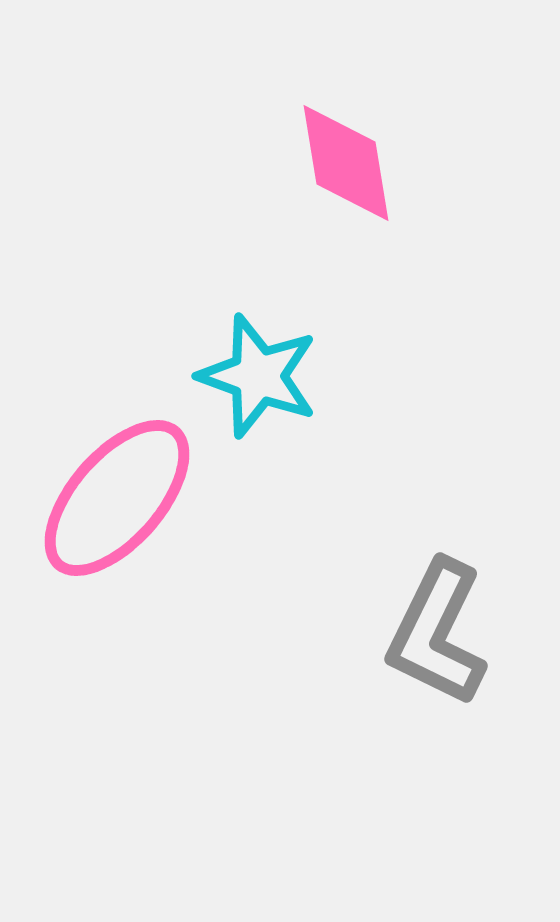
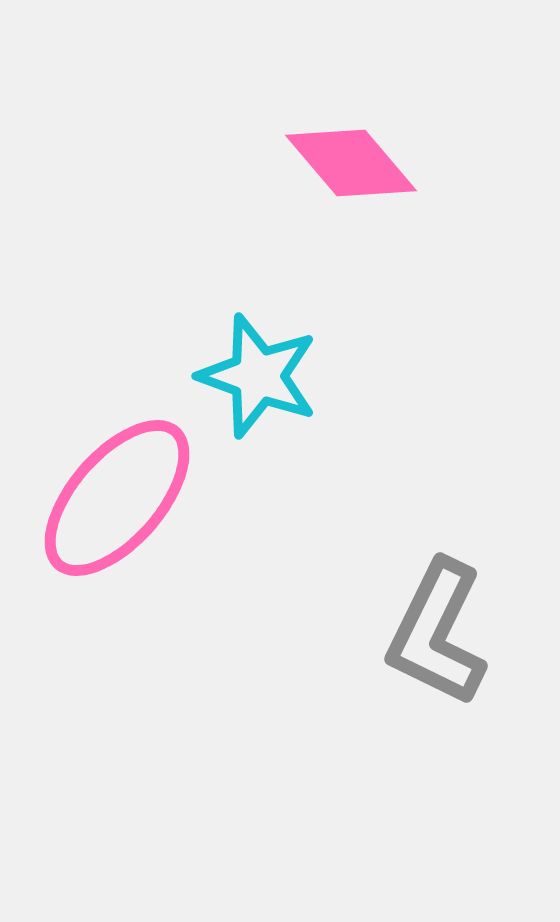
pink diamond: moved 5 px right; rotated 31 degrees counterclockwise
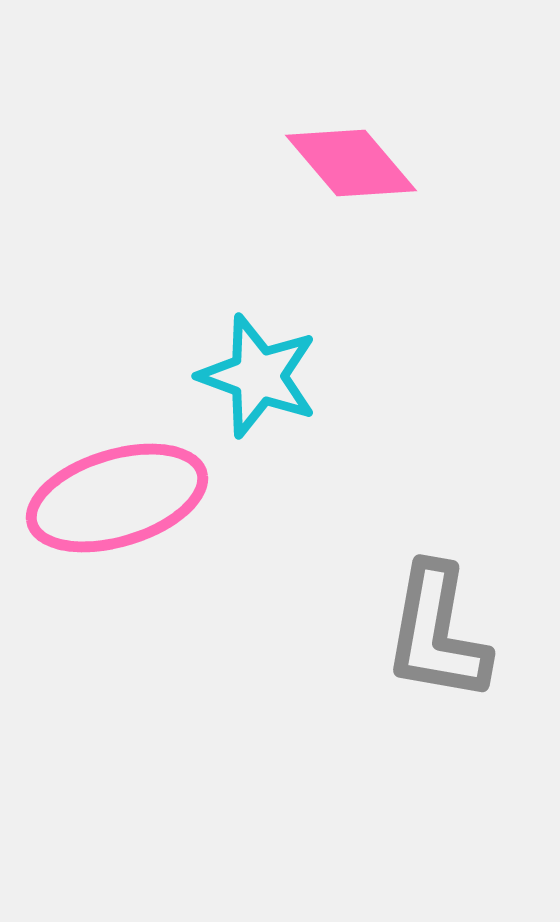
pink ellipse: rotated 32 degrees clockwise
gray L-shape: rotated 16 degrees counterclockwise
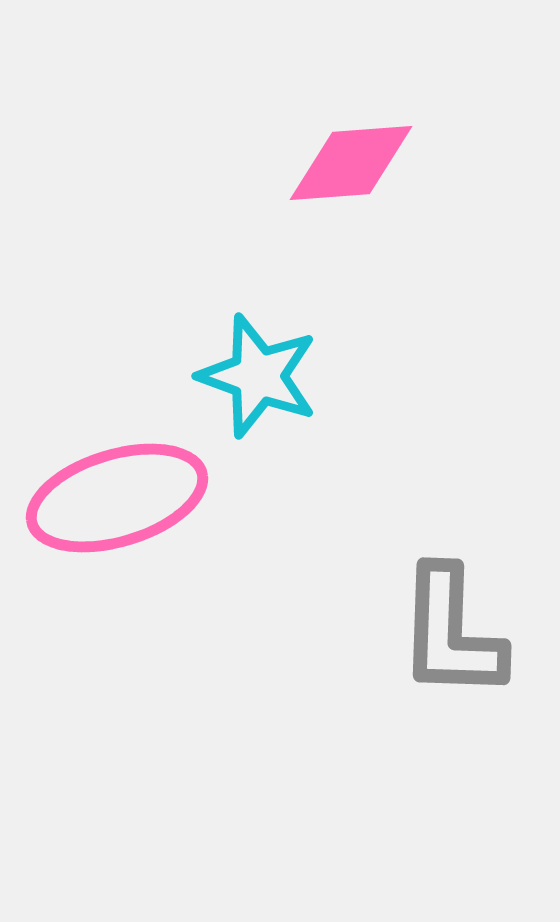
pink diamond: rotated 54 degrees counterclockwise
gray L-shape: moved 14 px right; rotated 8 degrees counterclockwise
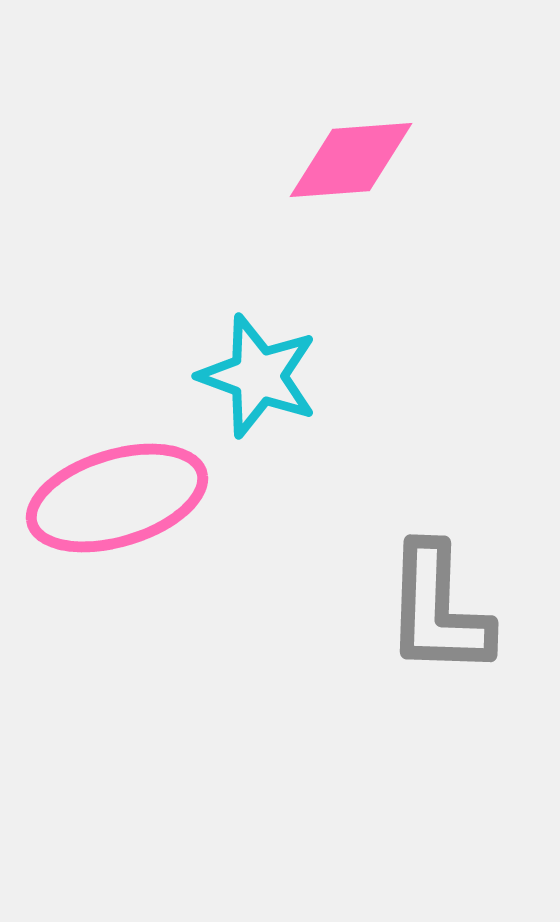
pink diamond: moved 3 px up
gray L-shape: moved 13 px left, 23 px up
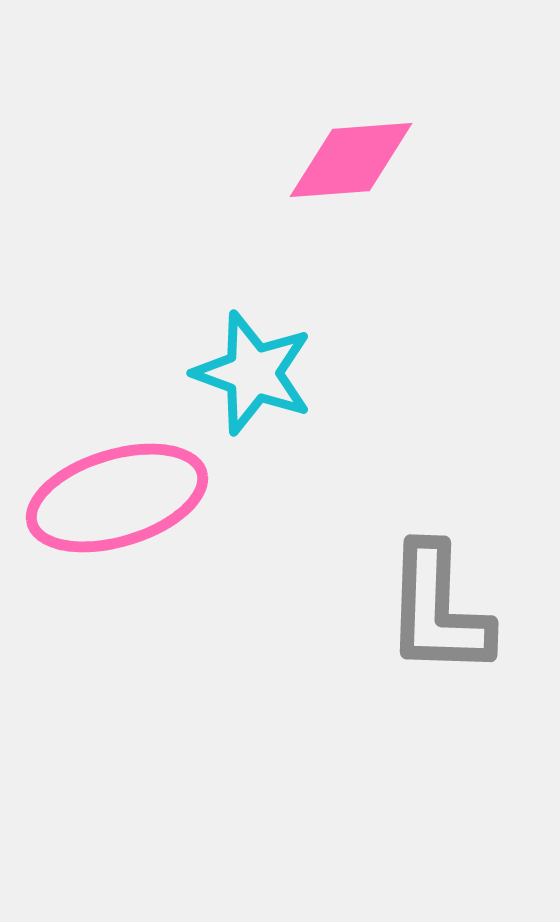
cyan star: moved 5 px left, 3 px up
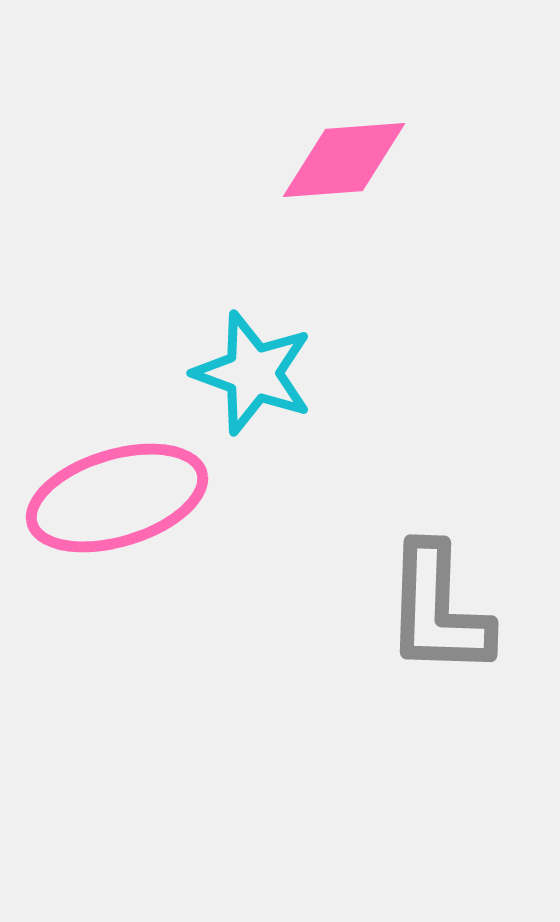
pink diamond: moved 7 px left
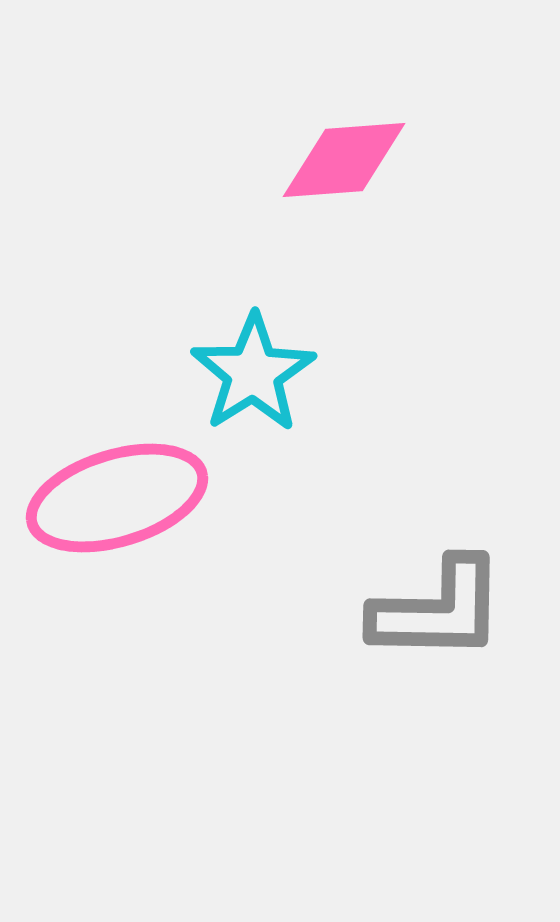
cyan star: rotated 20 degrees clockwise
gray L-shape: rotated 91 degrees counterclockwise
